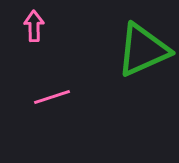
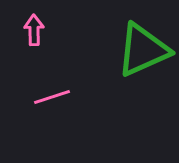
pink arrow: moved 4 px down
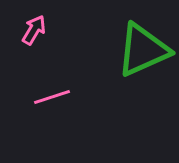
pink arrow: rotated 32 degrees clockwise
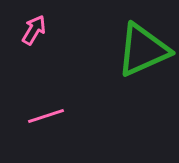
pink line: moved 6 px left, 19 px down
